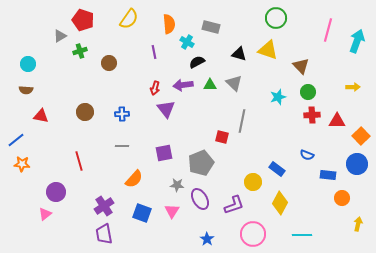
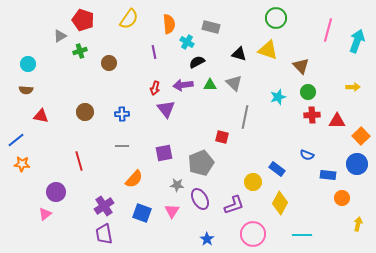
gray line at (242, 121): moved 3 px right, 4 px up
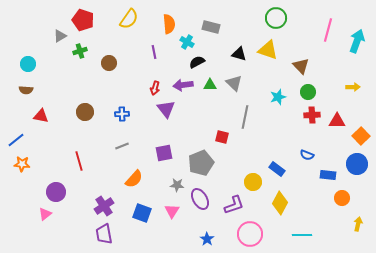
gray line at (122, 146): rotated 24 degrees counterclockwise
pink circle at (253, 234): moved 3 px left
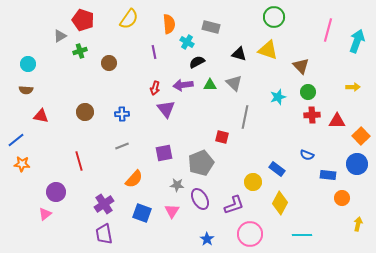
green circle at (276, 18): moved 2 px left, 1 px up
purple cross at (104, 206): moved 2 px up
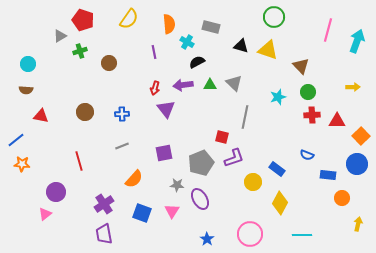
black triangle at (239, 54): moved 2 px right, 8 px up
purple L-shape at (234, 205): moved 47 px up
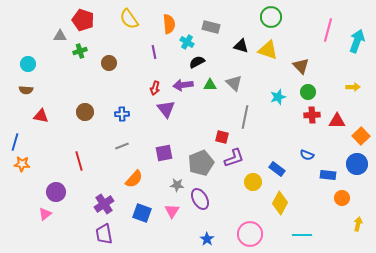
green circle at (274, 17): moved 3 px left
yellow semicircle at (129, 19): rotated 110 degrees clockwise
gray triangle at (60, 36): rotated 32 degrees clockwise
blue line at (16, 140): moved 1 px left, 2 px down; rotated 36 degrees counterclockwise
